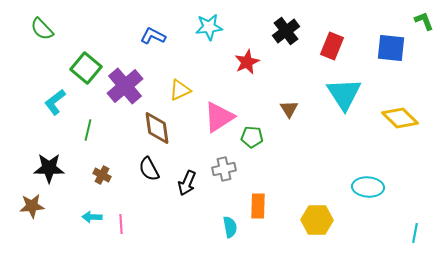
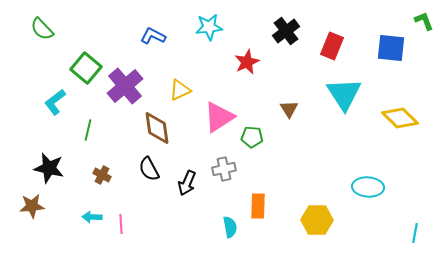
black star: rotated 12 degrees clockwise
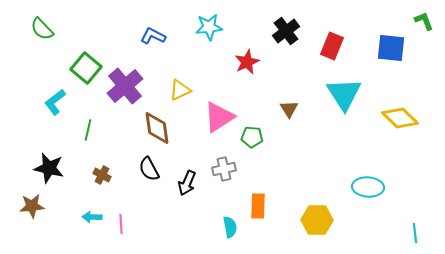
cyan line: rotated 18 degrees counterclockwise
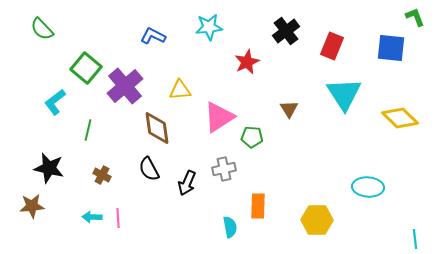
green L-shape: moved 9 px left, 4 px up
yellow triangle: rotated 20 degrees clockwise
pink line: moved 3 px left, 6 px up
cyan line: moved 6 px down
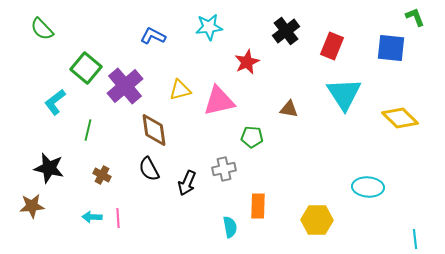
yellow triangle: rotated 10 degrees counterclockwise
brown triangle: rotated 48 degrees counterclockwise
pink triangle: moved 16 px up; rotated 20 degrees clockwise
brown diamond: moved 3 px left, 2 px down
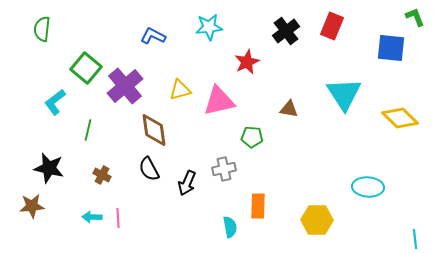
green semicircle: rotated 50 degrees clockwise
red rectangle: moved 20 px up
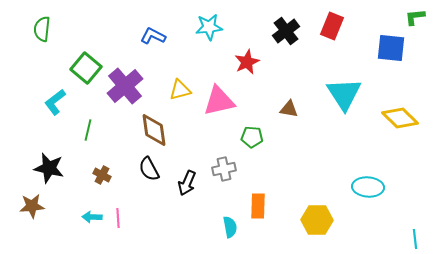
green L-shape: rotated 75 degrees counterclockwise
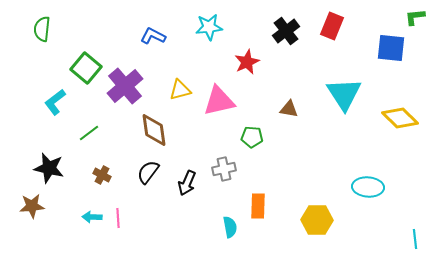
green line: moved 1 px right, 3 px down; rotated 40 degrees clockwise
black semicircle: moved 1 px left, 3 px down; rotated 65 degrees clockwise
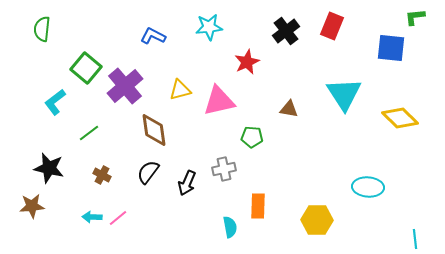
pink line: rotated 54 degrees clockwise
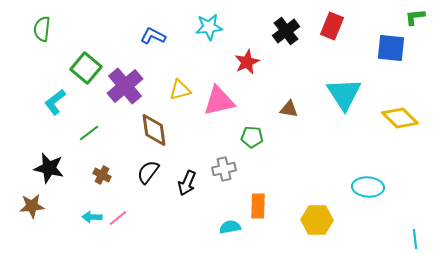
cyan semicircle: rotated 90 degrees counterclockwise
